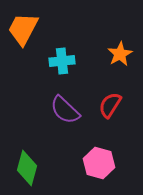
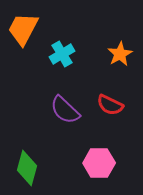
cyan cross: moved 7 px up; rotated 25 degrees counterclockwise
red semicircle: rotated 96 degrees counterclockwise
pink hexagon: rotated 16 degrees counterclockwise
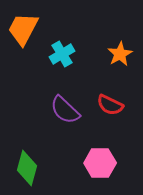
pink hexagon: moved 1 px right
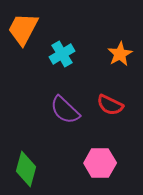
green diamond: moved 1 px left, 1 px down
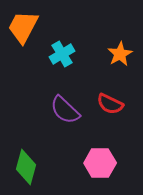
orange trapezoid: moved 2 px up
red semicircle: moved 1 px up
green diamond: moved 2 px up
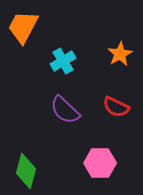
cyan cross: moved 1 px right, 7 px down
red semicircle: moved 6 px right, 3 px down
green diamond: moved 4 px down
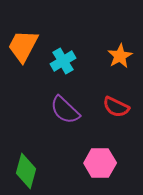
orange trapezoid: moved 19 px down
orange star: moved 2 px down
